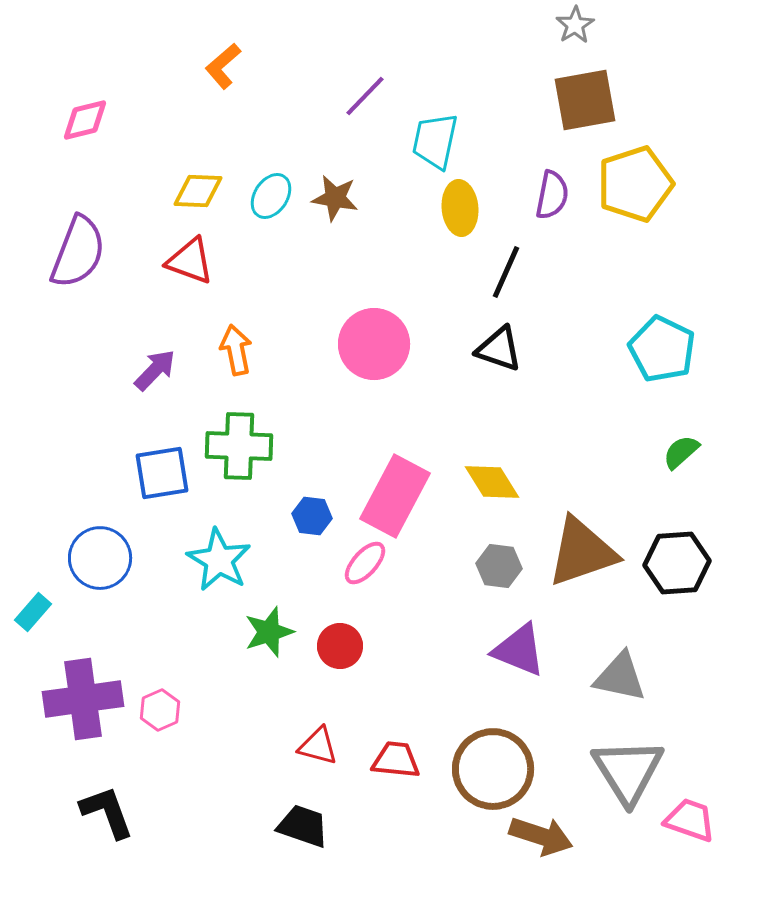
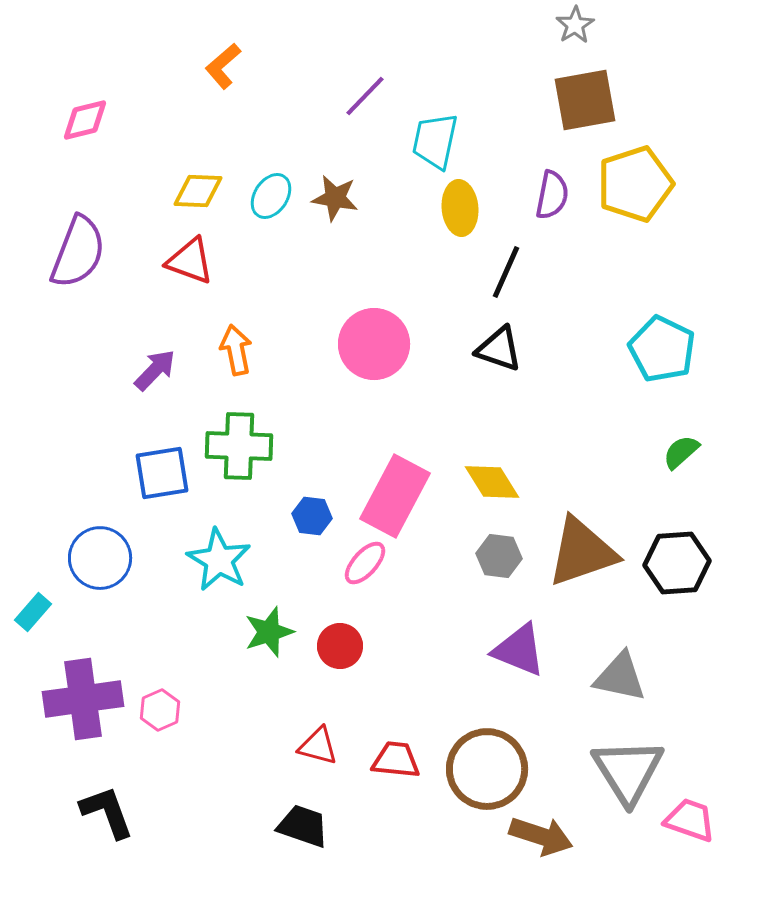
gray hexagon at (499, 566): moved 10 px up
brown circle at (493, 769): moved 6 px left
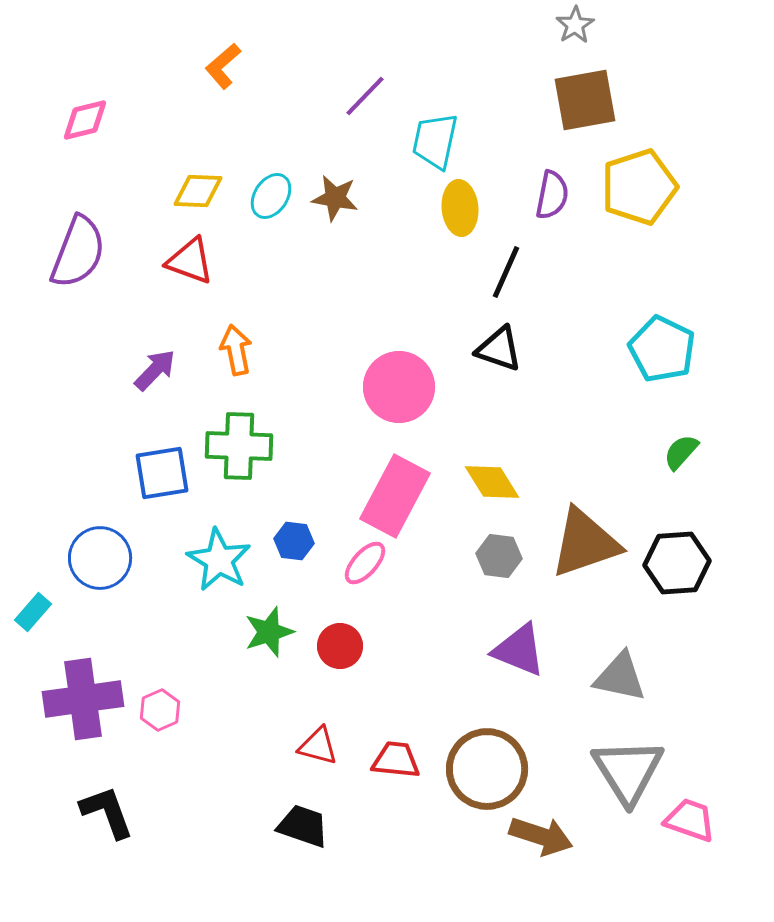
yellow pentagon at (635, 184): moved 4 px right, 3 px down
pink circle at (374, 344): moved 25 px right, 43 px down
green semicircle at (681, 452): rotated 6 degrees counterclockwise
blue hexagon at (312, 516): moved 18 px left, 25 px down
brown triangle at (582, 552): moved 3 px right, 9 px up
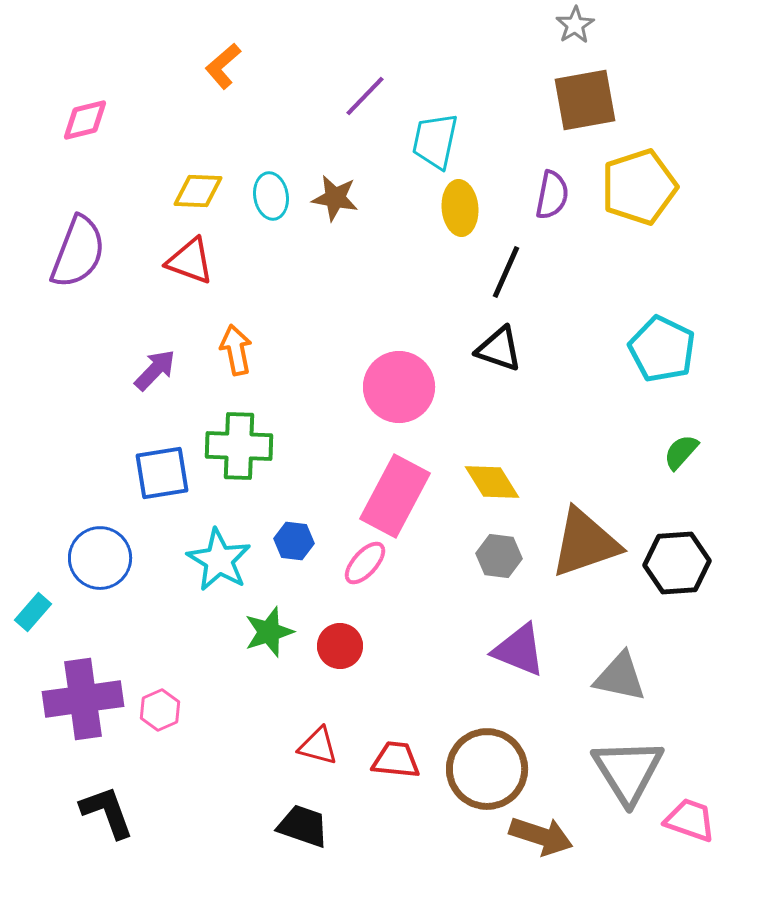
cyan ellipse at (271, 196): rotated 42 degrees counterclockwise
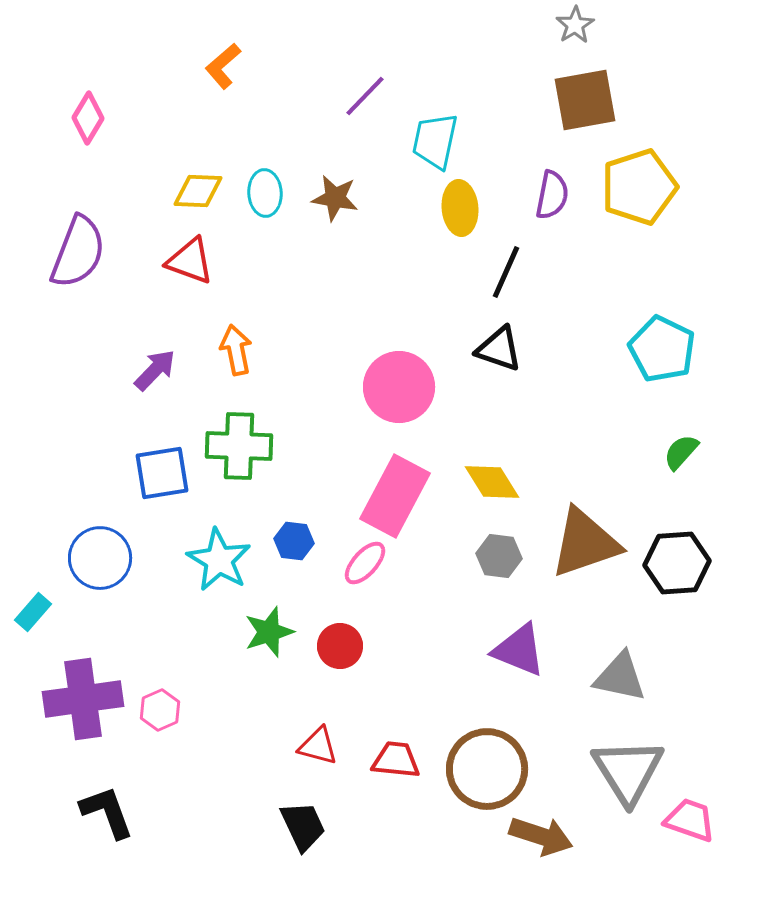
pink diamond at (85, 120): moved 3 px right, 2 px up; rotated 45 degrees counterclockwise
cyan ellipse at (271, 196): moved 6 px left, 3 px up; rotated 6 degrees clockwise
black trapezoid at (303, 826): rotated 46 degrees clockwise
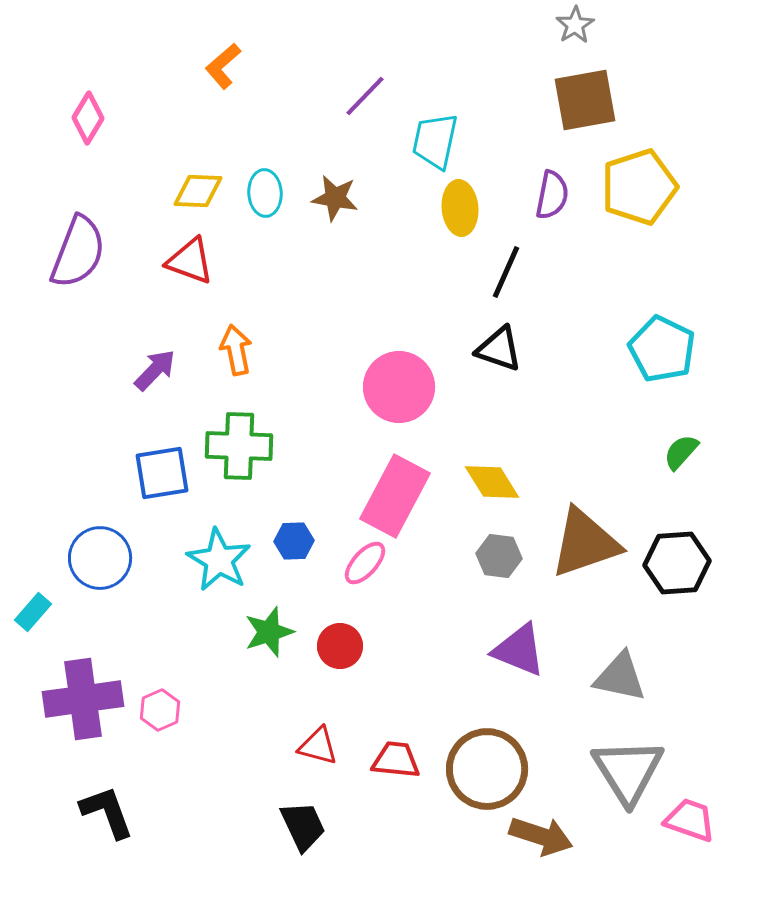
blue hexagon at (294, 541): rotated 9 degrees counterclockwise
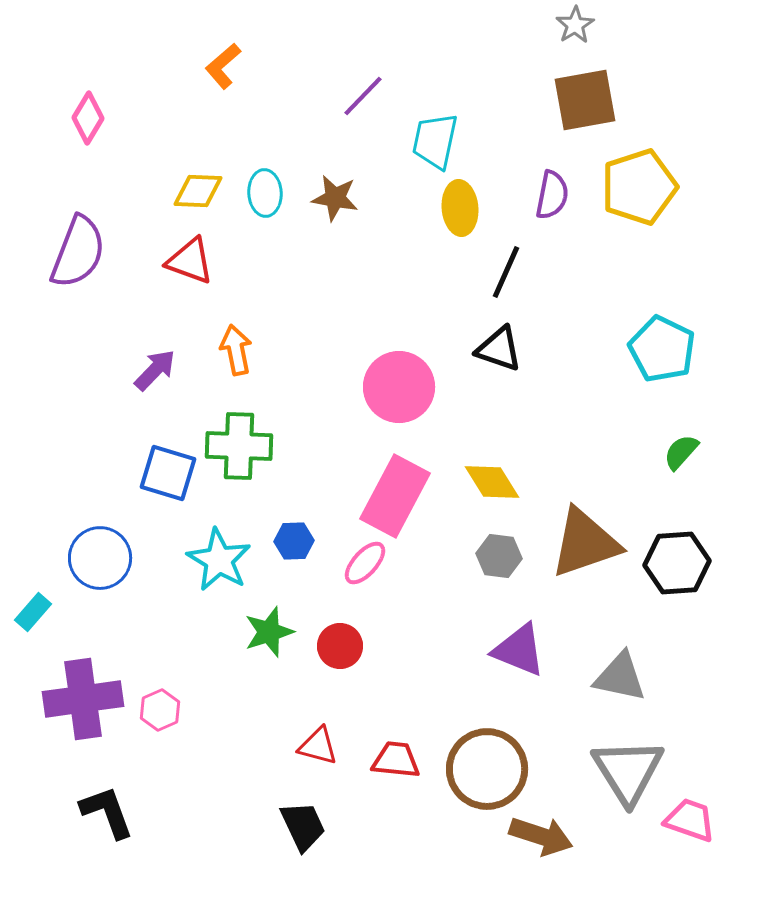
purple line at (365, 96): moved 2 px left
blue square at (162, 473): moved 6 px right; rotated 26 degrees clockwise
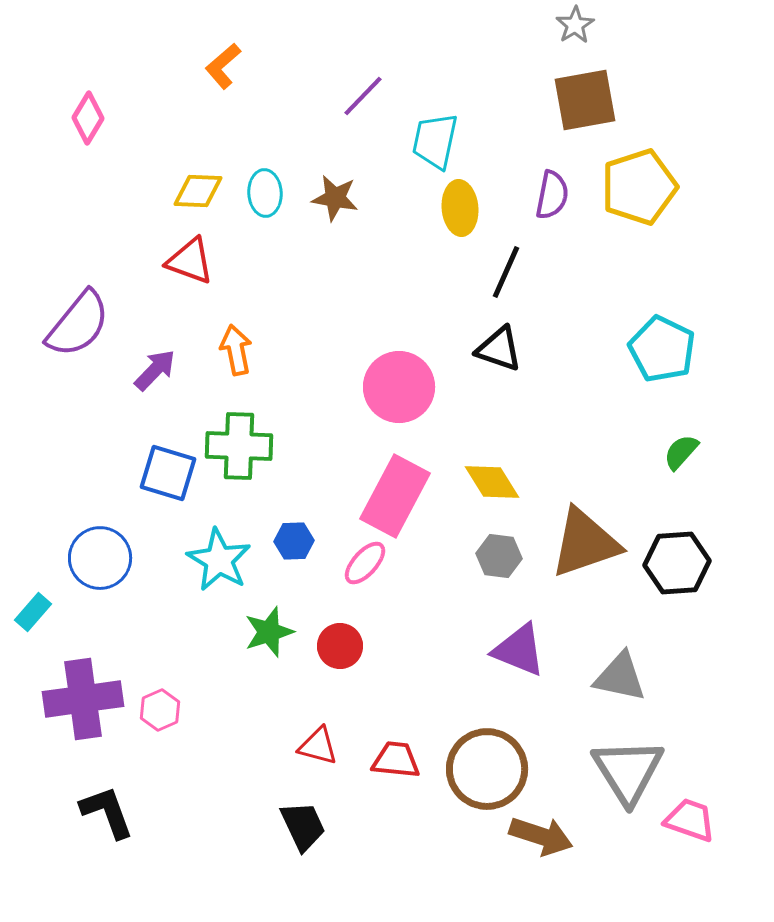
purple semicircle at (78, 252): moved 72 px down; rotated 18 degrees clockwise
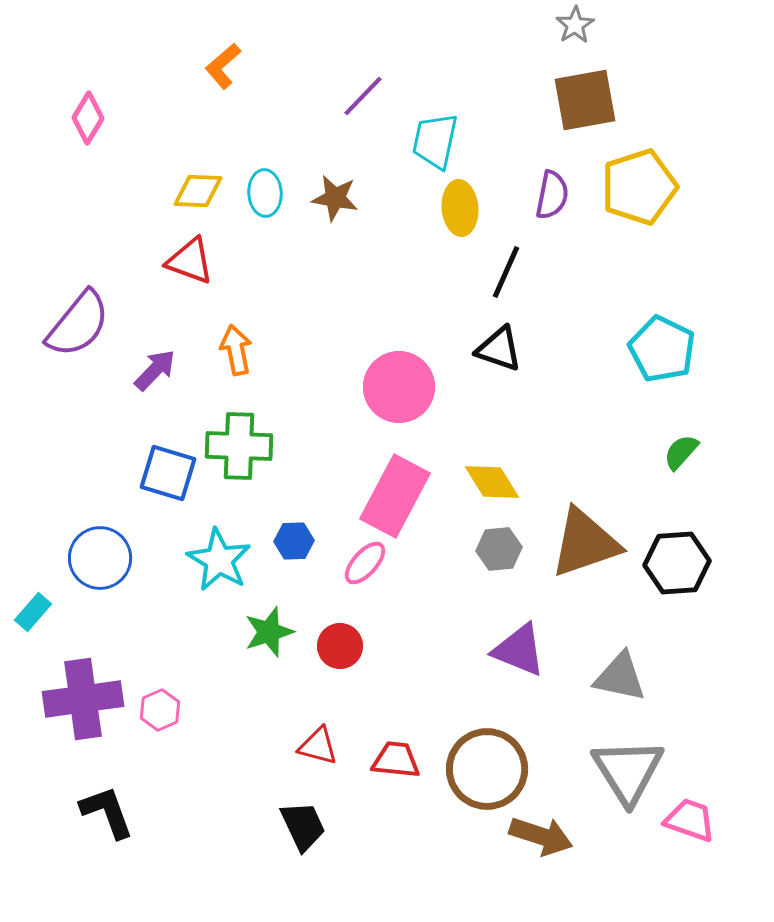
gray hexagon at (499, 556): moved 7 px up; rotated 12 degrees counterclockwise
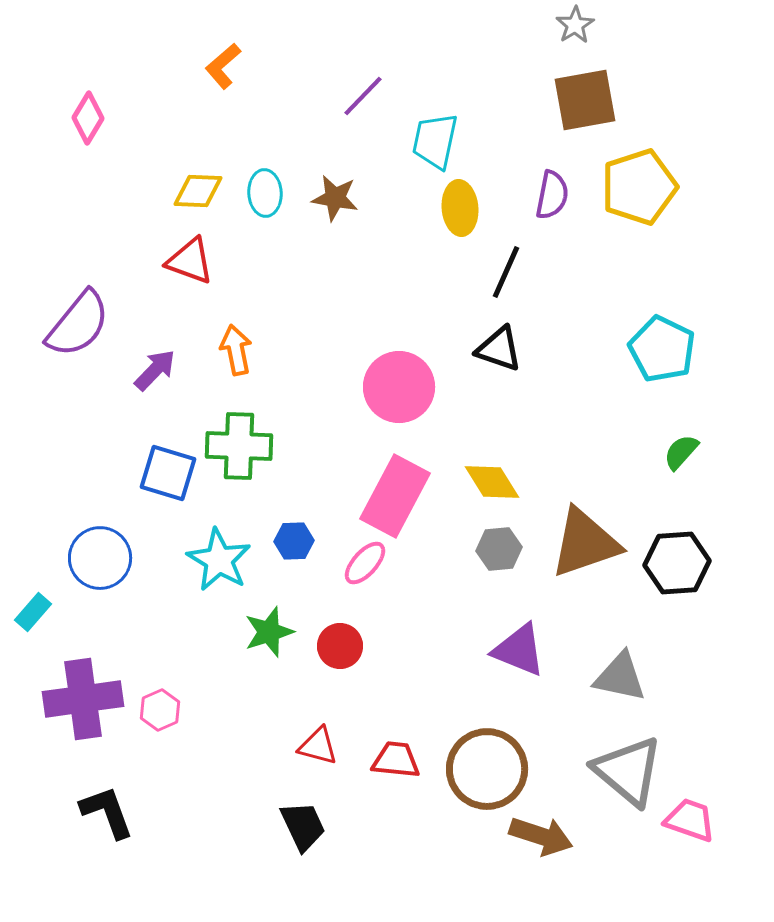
gray triangle at (628, 771): rotated 18 degrees counterclockwise
